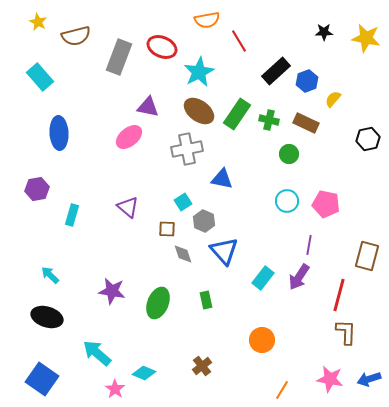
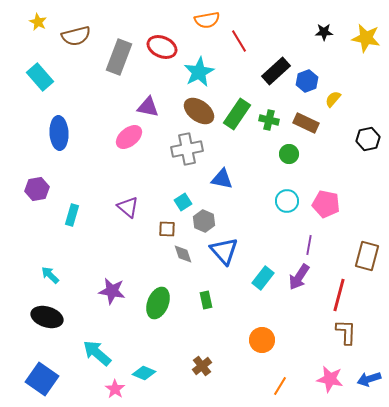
orange line at (282, 390): moved 2 px left, 4 px up
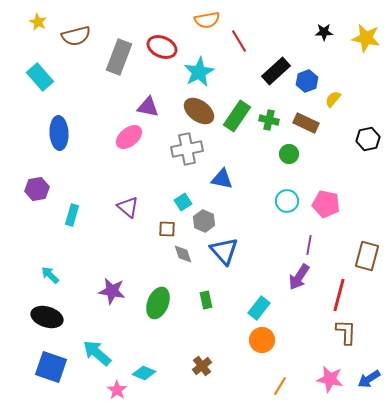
green rectangle at (237, 114): moved 2 px down
cyan rectangle at (263, 278): moved 4 px left, 30 px down
blue square at (42, 379): moved 9 px right, 12 px up; rotated 16 degrees counterclockwise
blue arrow at (369, 379): rotated 15 degrees counterclockwise
pink star at (115, 389): moved 2 px right, 1 px down
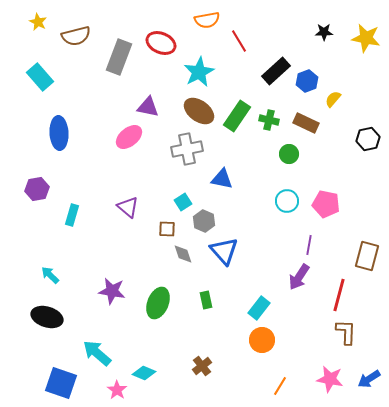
red ellipse at (162, 47): moved 1 px left, 4 px up
blue square at (51, 367): moved 10 px right, 16 px down
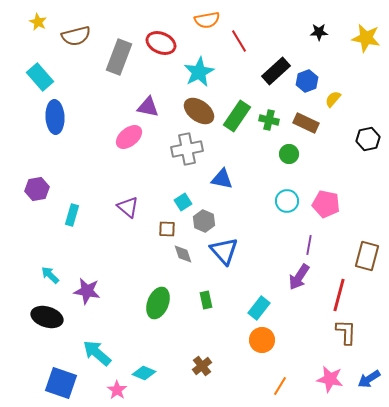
black star at (324, 32): moved 5 px left
blue ellipse at (59, 133): moved 4 px left, 16 px up
purple star at (112, 291): moved 25 px left
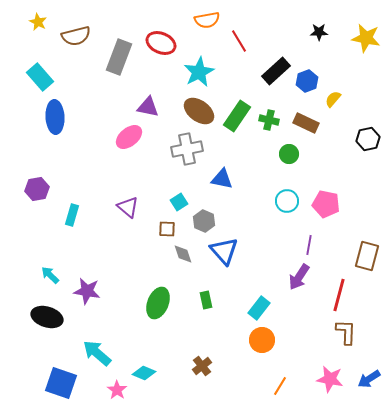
cyan square at (183, 202): moved 4 px left
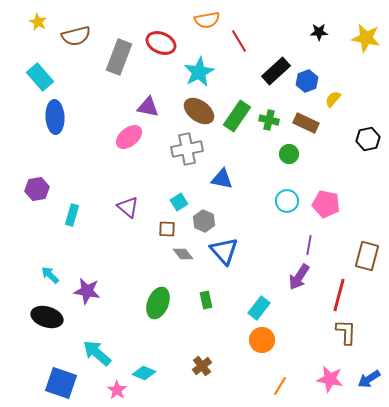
gray diamond at (183, 254): rotated 20 degrees counterclockwise
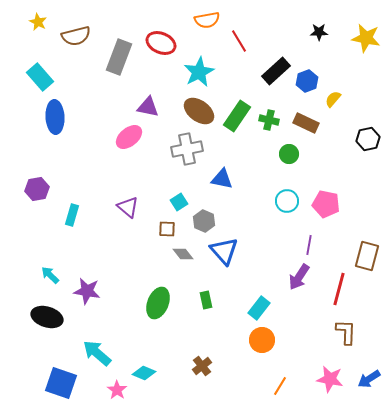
red line at (339, 295): moved 6 px up
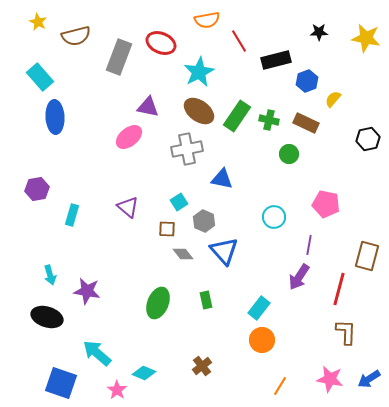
black rectangle at (276, 71): moved 11 px up; rotated 28 degrees clockwise
cyan circle at (287, 201): moved 13 px left, 16 px down
cyan arrow at (50, 275): rotated 150 degrees counterclockwise
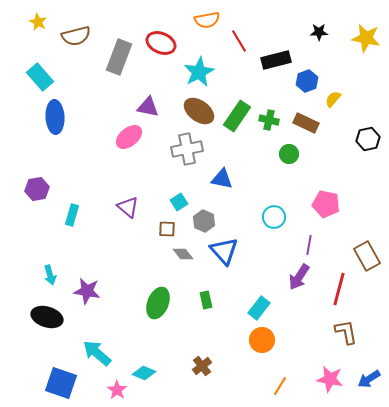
brown rectangle at (367, 256): rotated 44 degrees counterclockwise
brown L-shape at (346, 332): rotated 12 degrees counterclockwise
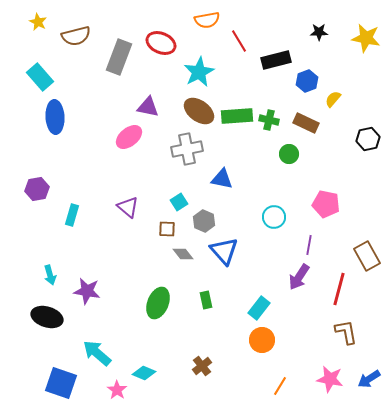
green rectangle at (237, 116): rotated 52 degrees clockwise
